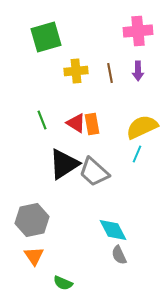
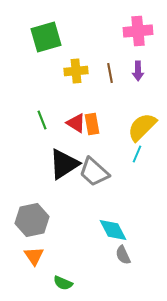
yellow semicircle: rotated 20 degrees counterclockwise
gray semicircle: moved 4 px right
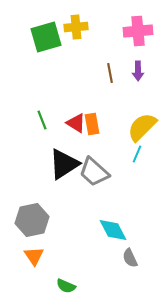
yellow cross: moved 44 px up
gray semicircle: moved 7 px right, 3 px down
green semicircle: moved 3 px right, 3 px down
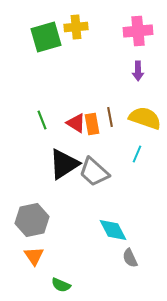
brown line: moved 44 px down
yellow semicircle: moved 3 px right, 9 px up; rotated 64 degrees clockwise
green semicircle: moved 5 px left, 1 px up
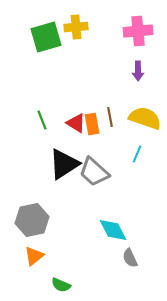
orange triangle: rotated 25 degrees clockwise
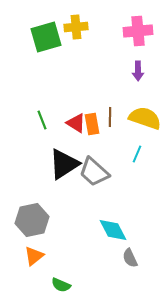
brown line: rotated 12 degrees clockwise
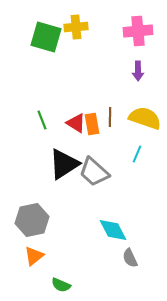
green square: rotated 32 degrees clockwise
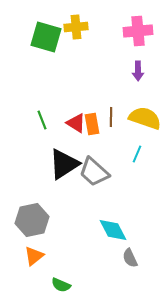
brown line: moved 1 px right
